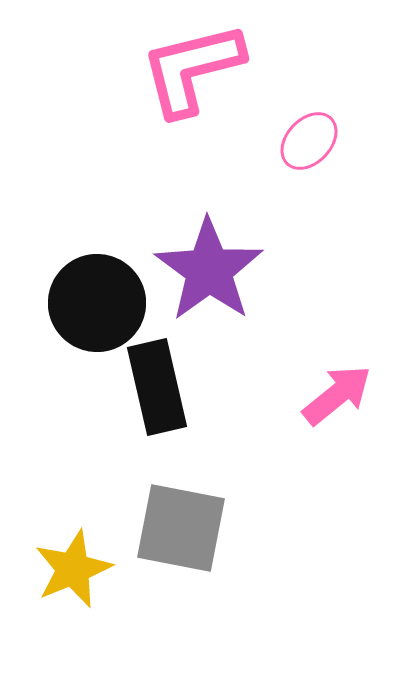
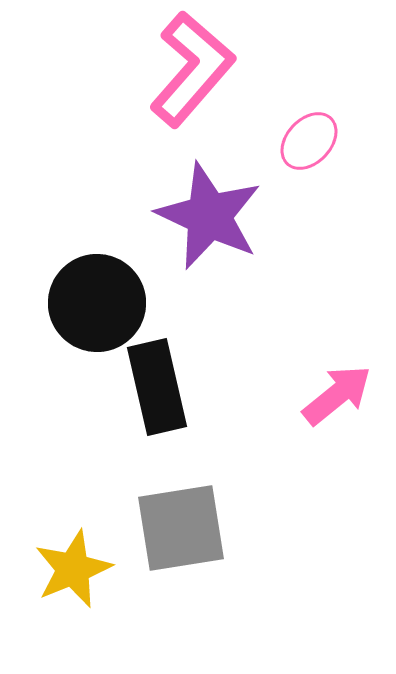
pink L-shape: rotated 145 degrees clockwise
purple star: moved 54 px up; rotated 11 degrees counterclockwise
gray square: rotated 20 degrees counterclockwise
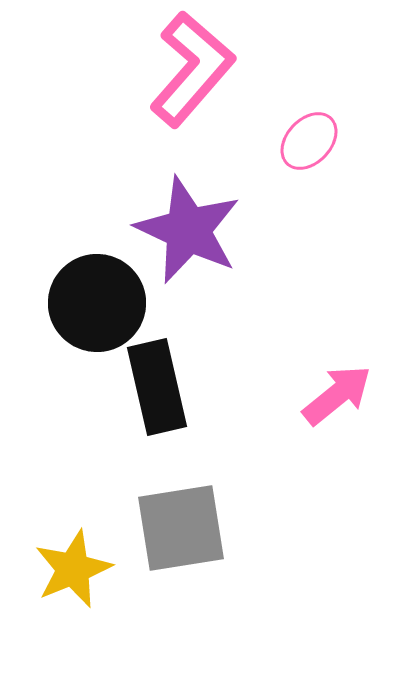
purple star: moved 21 px left, 14 px down
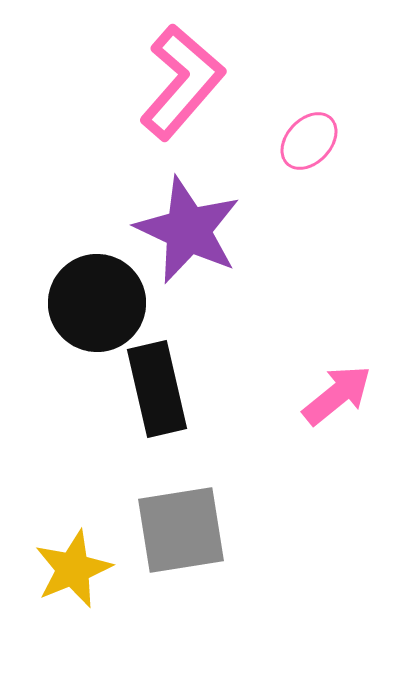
pink L-shape: moved 10 px left, 13 px down
black rectangle: moved 2 px down
gray square: moved 2 px down
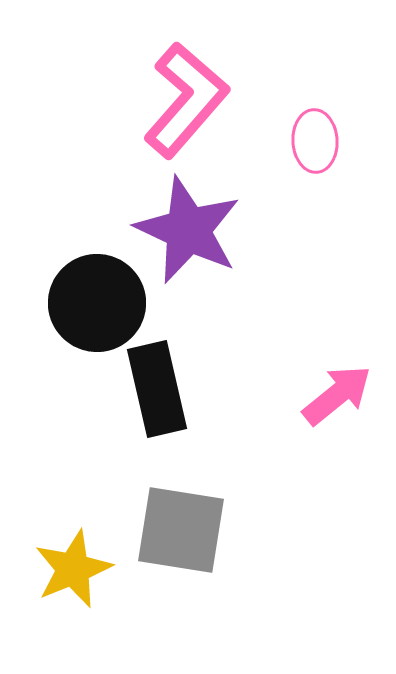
pink L-shape: moved 4 px right, 18 px down
pink ellipse: moved 6 px right; rotated 46 degrees counterclockwise
gray square: rotated 18 degrees clockwise
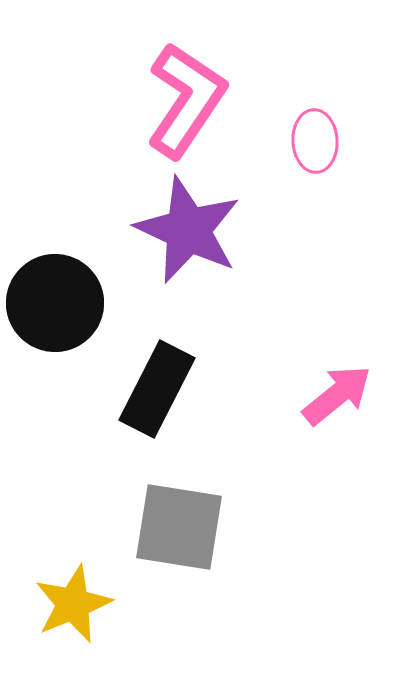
pink L-shape: rotated 7 degrees counterclockwise
black circle: moved 42 px left
black rectangle: rotated 40 degrees clockwise
gray square: moved 2 px left, 3 px up
yellow star: moved 35 px down
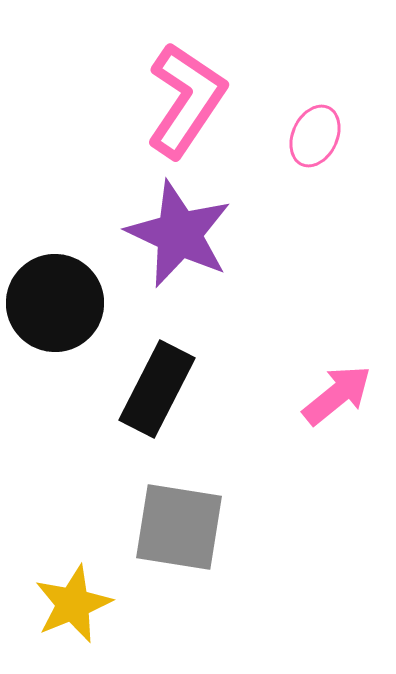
pink ellipse: moved 5 px up; rotated 28 degrees clockwise
purple star: moved 9 px left, 4 px down
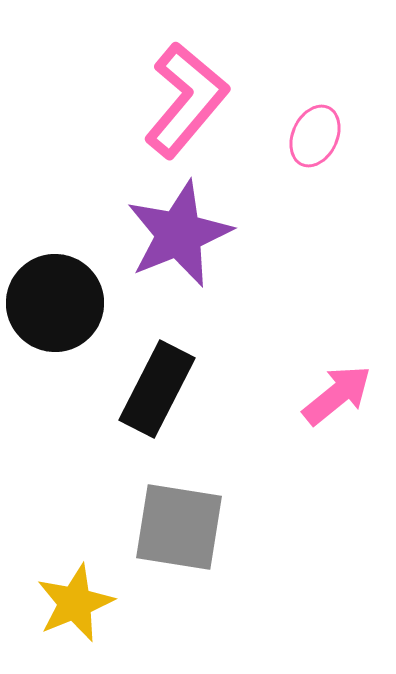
pink L-shape: rotated 6 degrees clockwise
purple star: rotated 25 degrees clockwise
yellow star: moved 2 px right, 1 px up
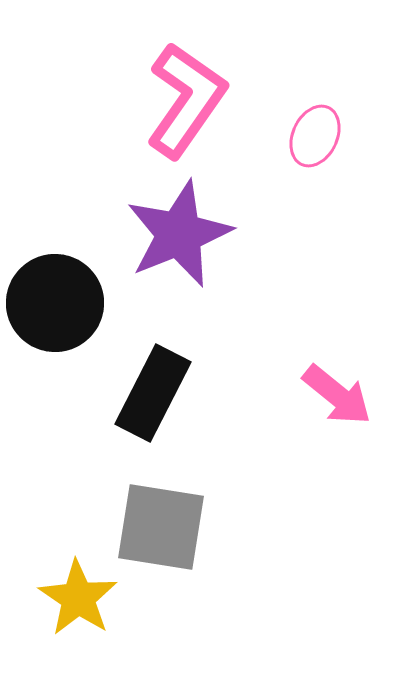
pink L-shape: rotated 5 degrees counterclockwise
black rectangle: moved 4 px left, 4 px down
pink arrow: rotated 78 degrees clockwise
gray square: moved 18 px left
yellow star: moved 3 px right, 5 px up; rotated 16 degrees counterclockwise
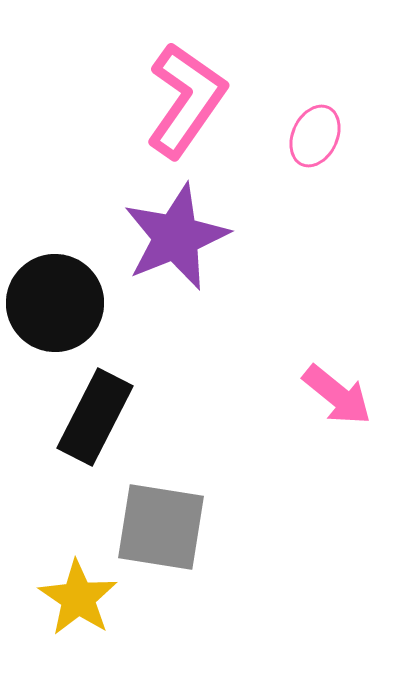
purple star: moved 3 px left, 3 px down
black rectangle: moved 58 px left, 24 px down
